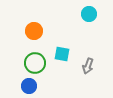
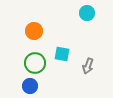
cyan circle: moved 2 px left, 1 px up
blue circle: moved 1 px right
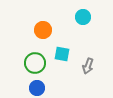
cyan circle: moved 4 px left, 4 px down
orange circle: moved 9 px right, 1 px up
blue circle: moved 7 px right, 2 px down
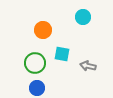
gray arrow: rotated 84 degrees clockwise
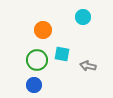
green circle: moved 2 px right, 3 px up
blue circle: moved 3 px left, 3 px up
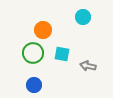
green circle: moved 4 px left, 7 px up
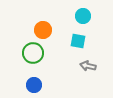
cyan circle: moved 1 px up
cyan square: moved 16 px right, 13 px up
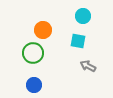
gray arrow: rotated 14 degrees clockwise
